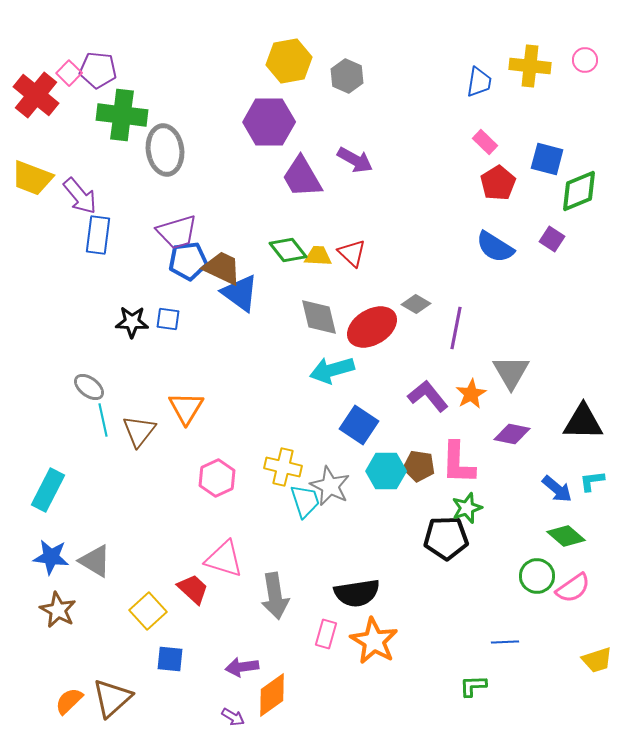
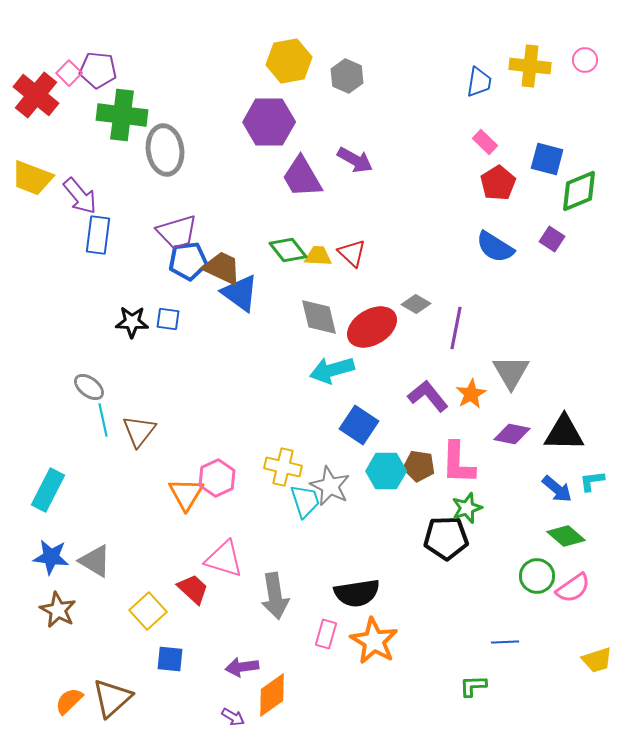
orange triangle at (186, 408): moved 86 px down
black triangle at (583, 422): moved 19 px left, 11 px down
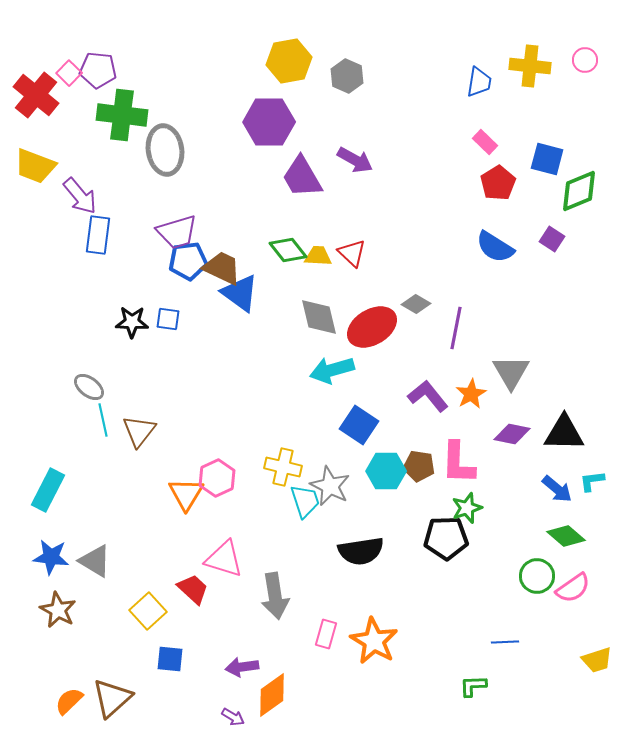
yellow trapezoid at (32, 178): moved 3 px right, 12 px up
black semicircle at (357, 593): moved 4 px right, 42 px up
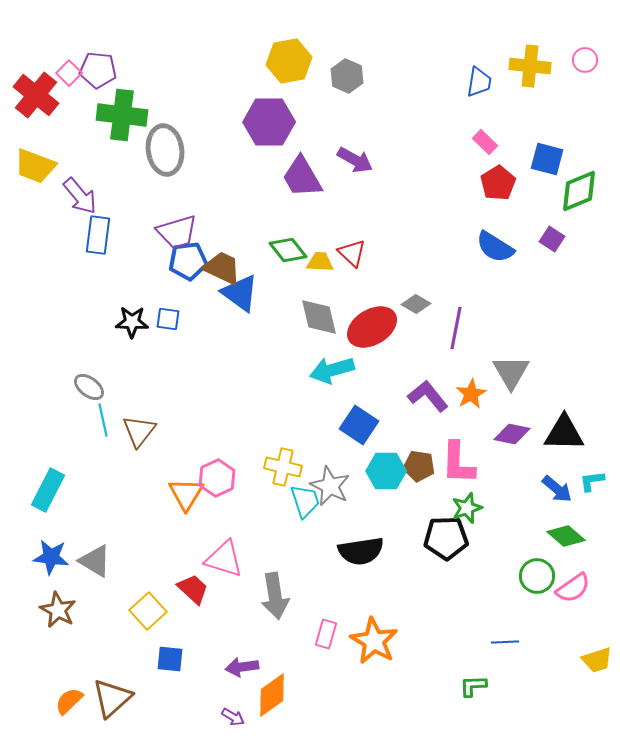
yellow trapezoid at (318, 256): moved 2 px right, 6 px down
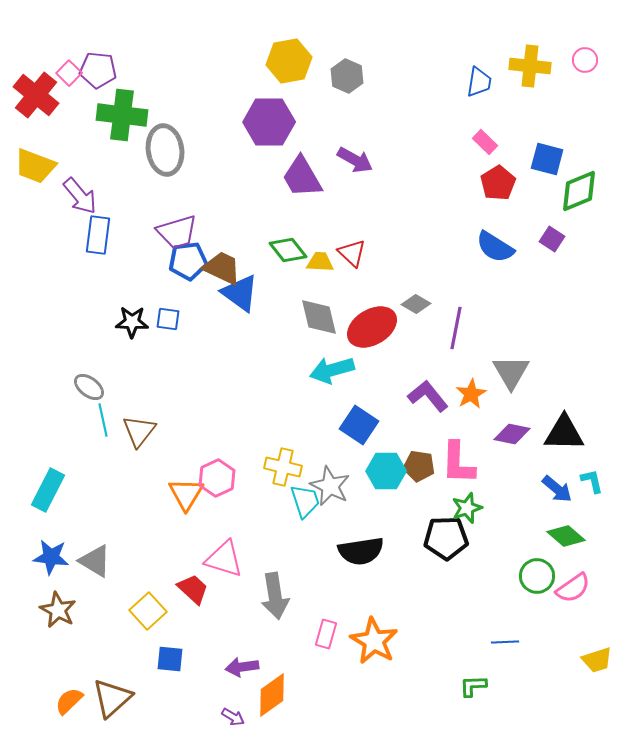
cyan L-shape at (592, 481): rotated 84 degrees clockwise
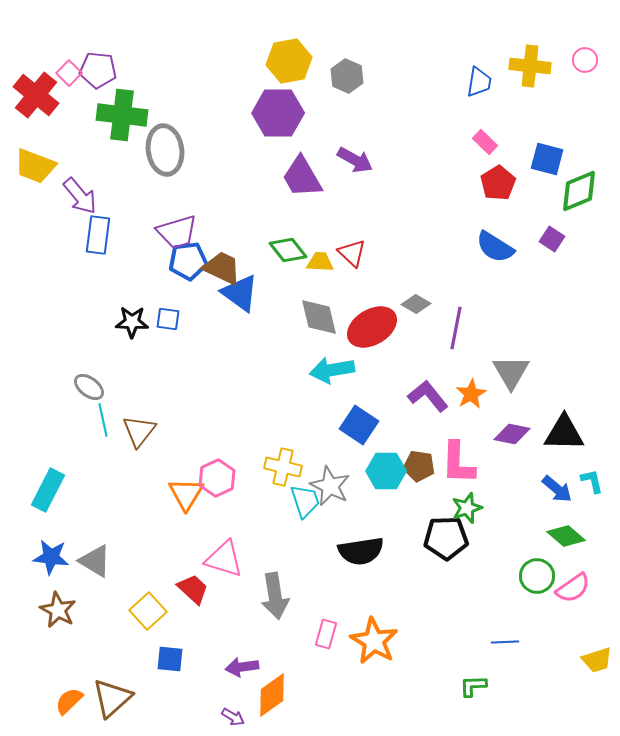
purple hexagon at (269, 122): moved 9 px right, 9 px up
cyan arrow at (332, 370): rotated 6 degrees clockwise
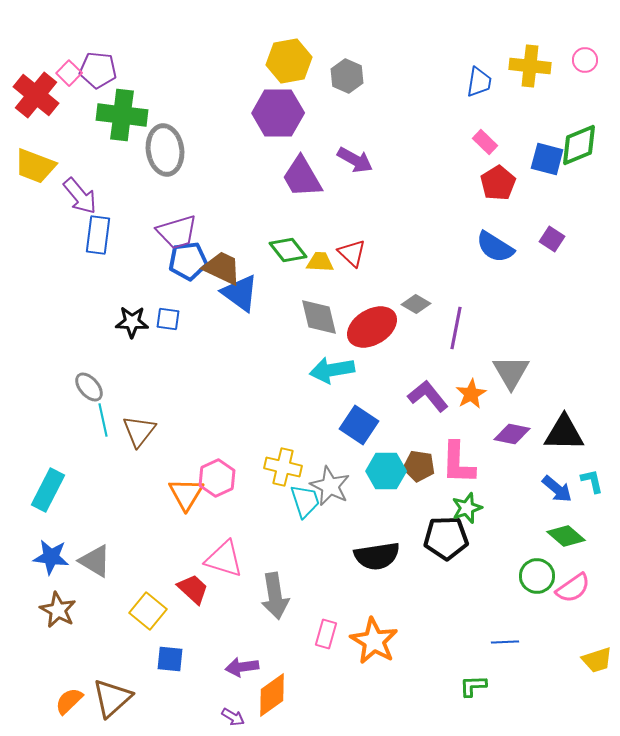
green diamond at (579, 191): moved 46 px up
gray ellipse at (89, 387): rotated 12 degrees clockwise
black semicircle at (361, 551): moved 16 px right, 5 px down
yellow square at (148, 611): rotated 9 degrees counterclockwise
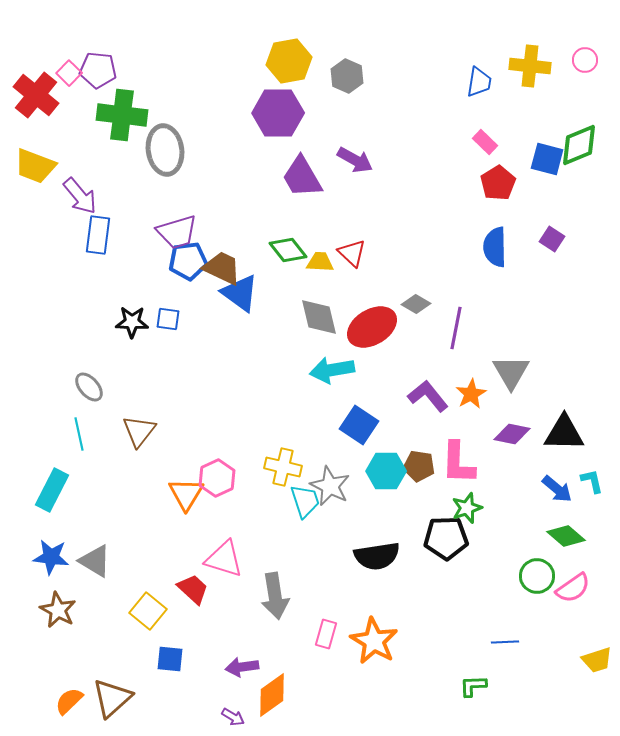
blue semicircle at (495, 247): rotated 57 degrees clockwise
cyan line at (103, 420): moved 24 px left, 14 px down
cyan rectangle at (48, 490): moved 4 px right
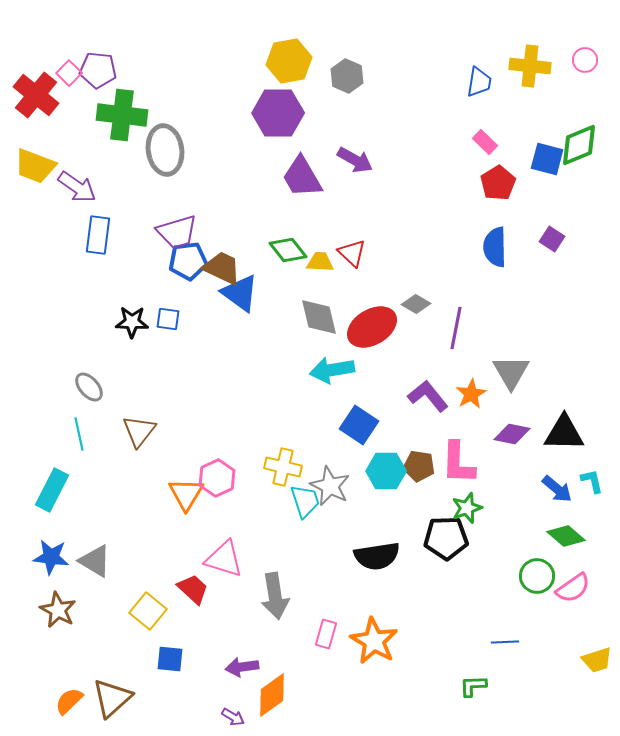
purple arrow at (80, 196): moved 3 px left, 9 px up; rotated 15 degrees counterclockwise
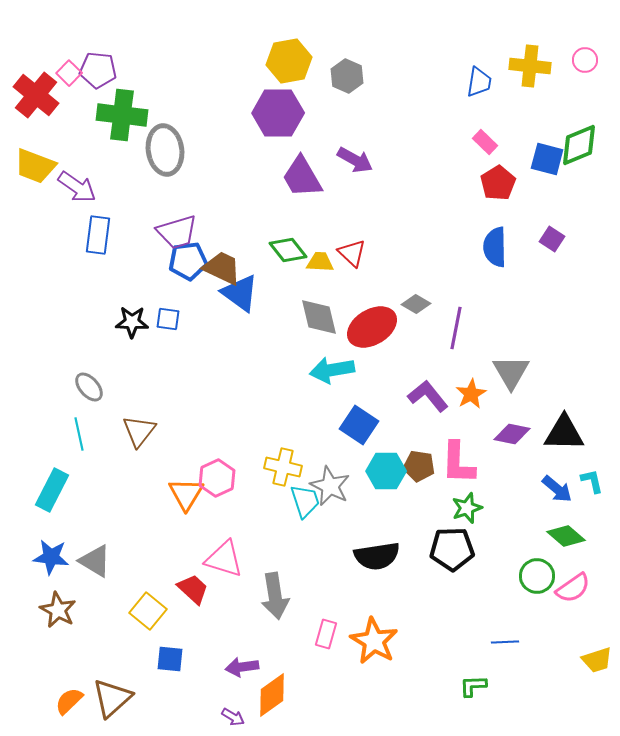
black pentagon at (446, 538): moved 6 px right, 11 px down
